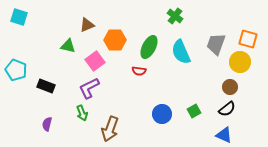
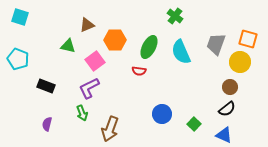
cyan square: moved 1 px right
cyan pentagon: moved 2 px right, 11 px up
green square: moved 13 px down; rotated 16 degrees counterclockwise
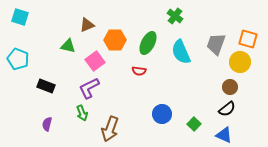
green ellipse: moved 1 px left, 4 px up
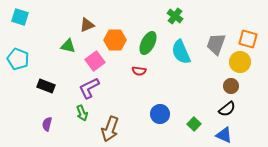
brown circle: moved 1 px right, 1 px up
blue circle: moved 2 px left
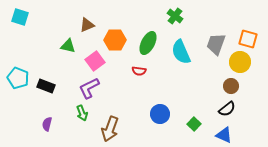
cyan pentagon: moved 19 px down
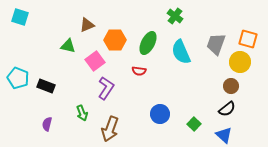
purple L-shape: moved 17 px right; rotated 150 degrees clockwise
blue triangle: rotated 18 degrees clockwise
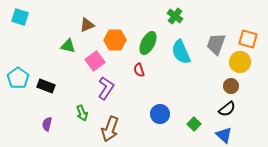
red semicircle: moved 1 px up; rotated 64 degrees clockwise
cyan pentagon: rotated 15 degrees clockwise
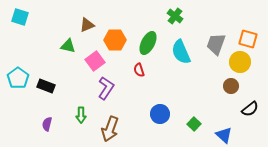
black semicircle: moved 23 px right
green arrow: moved 1 px left, 2 px down; rotated 21 degrees clockwise
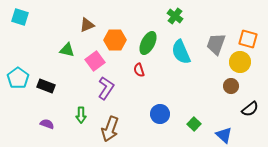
green triangle: moved 1 px left, 4 px down
purple semicircle: rotated 96 degrees clockwise
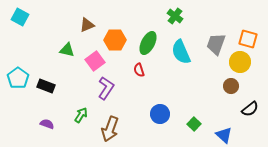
cyan square: rotated 12 degrees clockwise
green arrow: rotated 147 degrees counterclockwise
